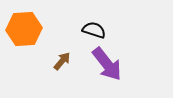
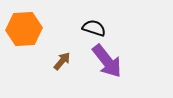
black semicircle: moved 2 px up
purple arrow: moved 3 px up
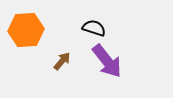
orange hexagon: moved 2 px right, 1 px down
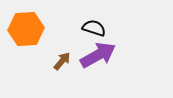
orange hexagon: moved 1 px up
purple arrow: moved 9 px left, 6 px up; rotated 81 degrees counterclockwise
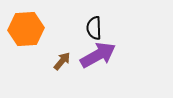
black semicircle: rotated 110 degrees counterclockwise
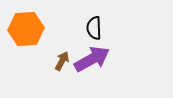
purple arrow: moved 6 px left, 4 px down
brown arrow: rotated 12 degrees counterclockwise
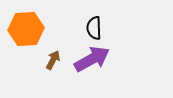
brown arrow: moved 9 px left, 1 px up
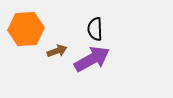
black semicircle: moved 1 px right, 1 px down
brown arrow: moved 4 px right, 9 px up; rotated 42 degrees clockwise
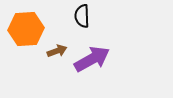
black semicircle: moved 13 px left, 13 px up
